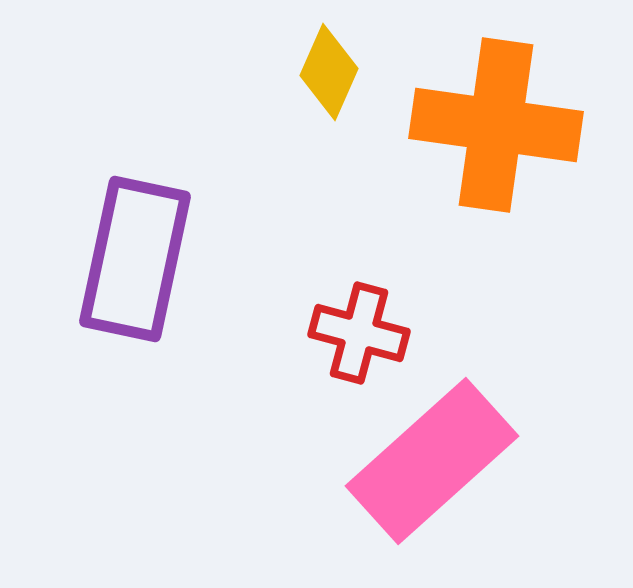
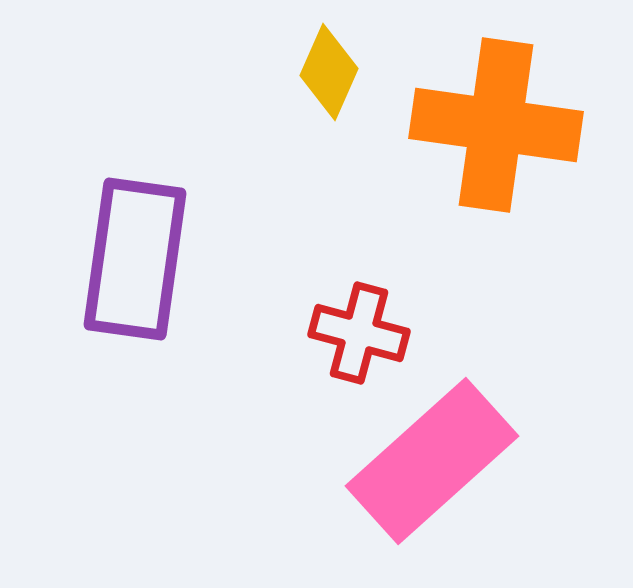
purple rectangle: rotated 4 degrees counterclockwise
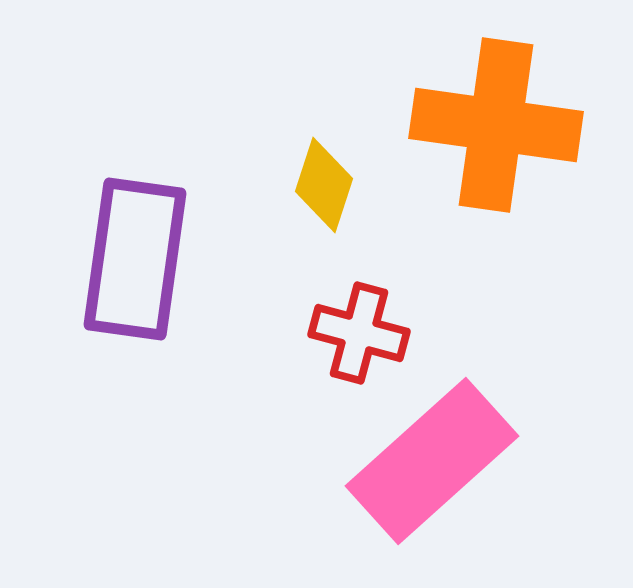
yellow diamond: moved 5 px left, 113 px down; rotated 6 degrees counterclockwise
